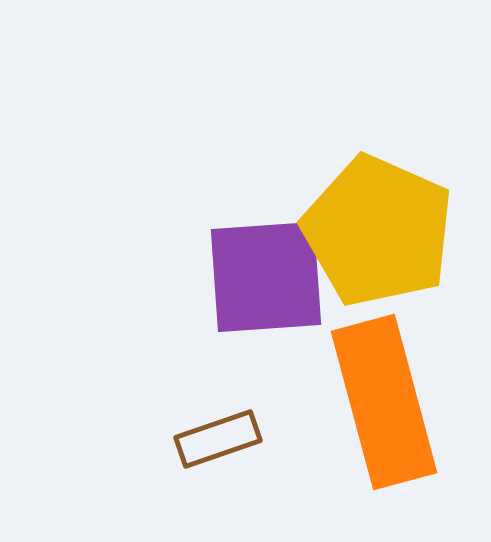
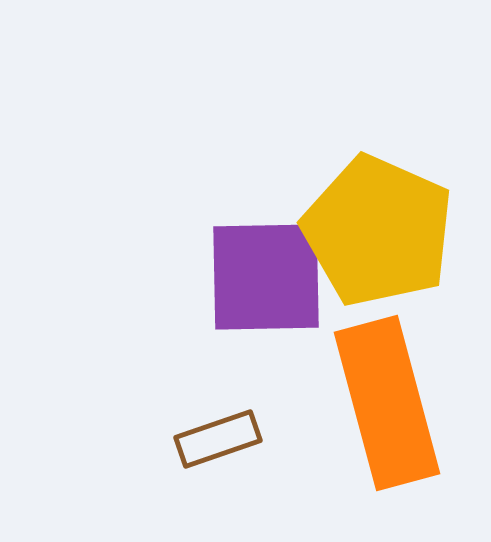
purple square: rotated 3 degrees clockwise
orange rectangle: moved 3 px right, 1 px down
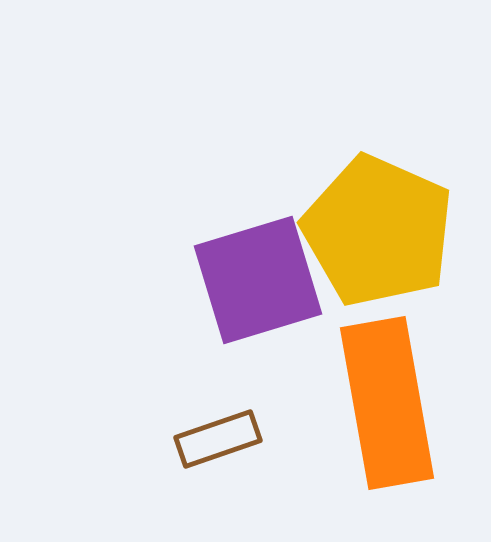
purple square: moved 8 px left, 3 px down; rotated 16 degrees counterclockwise
orange rectangle: rotated 5 degrees clockwise
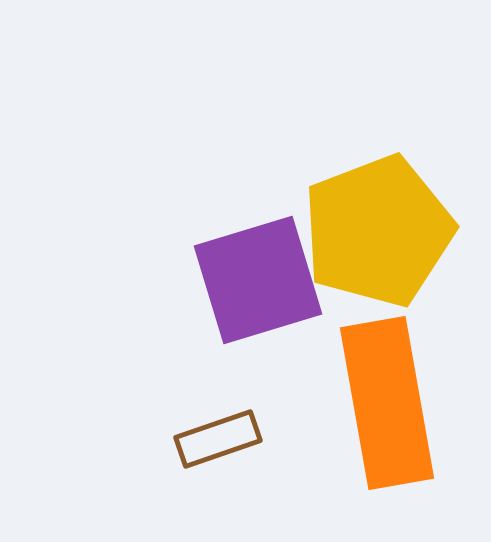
yellow pentagon: rotated 27 degrees clockwise
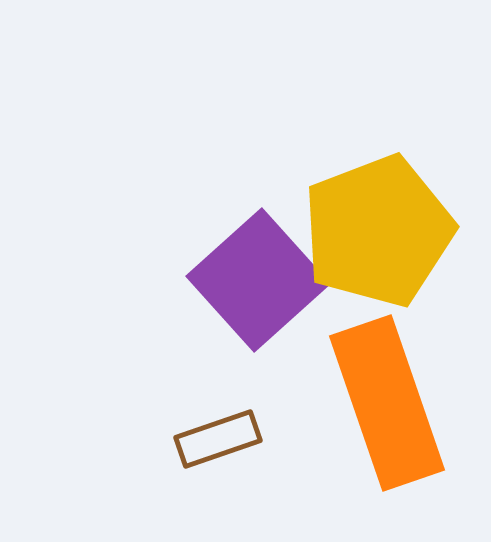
purple square: rotated 25 degrees counterclockwise
orange rectangle: rotated 9 degrees counterclockwise
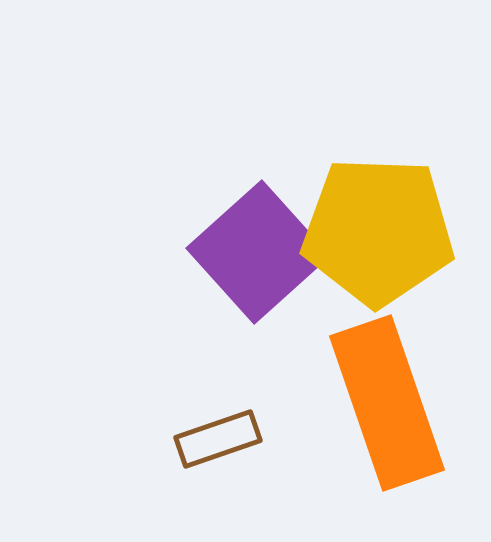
yellow pentagon: rotated 23 degrees clockwise
purple square: moved 28 px up
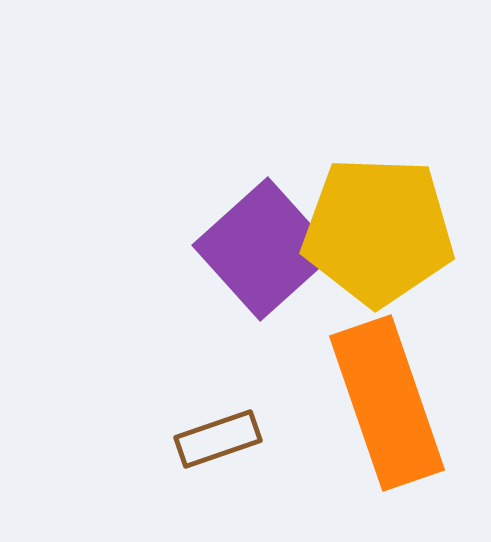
purple square: moved 6 px right, 3 px up
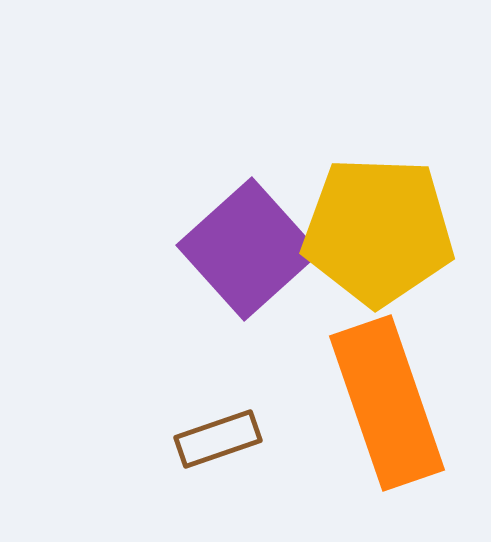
purple square: moved 16 px left
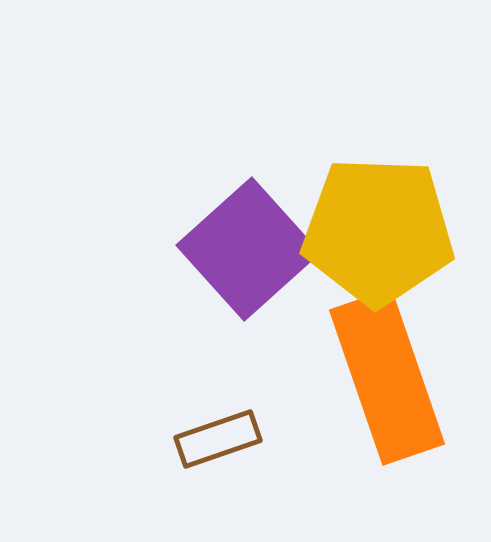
orange rectangle: moved 26 px up
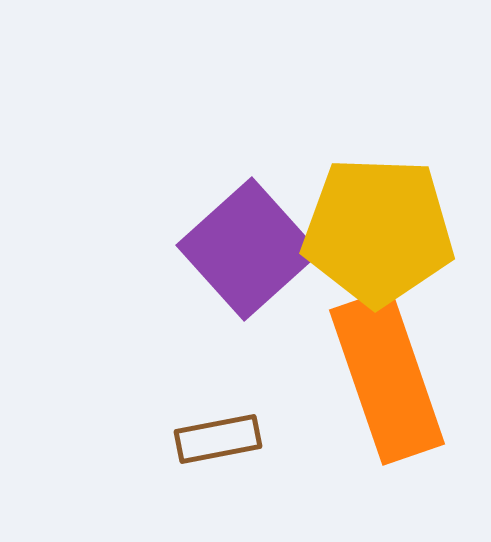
brown rectangle: rotated 8 degrees clockwise
